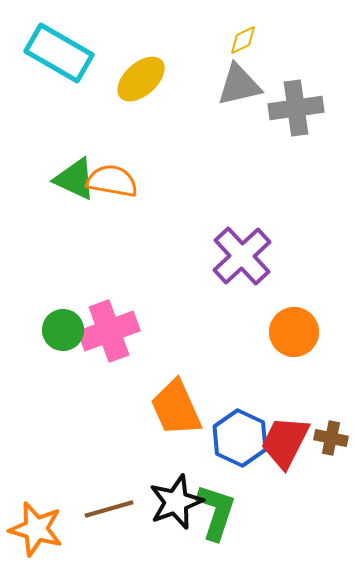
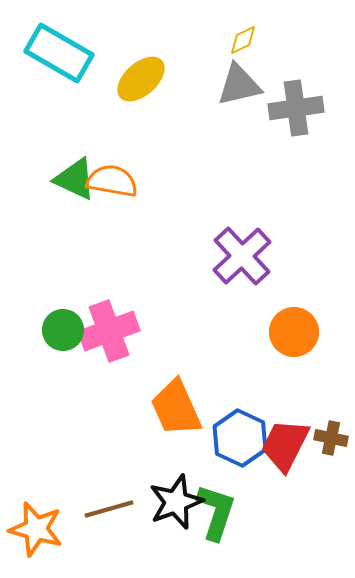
red trapezoid: moved 3 px down
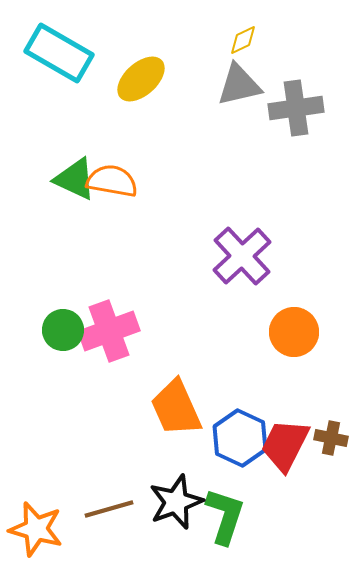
green L-shape: moved 9 px right, 4 px down
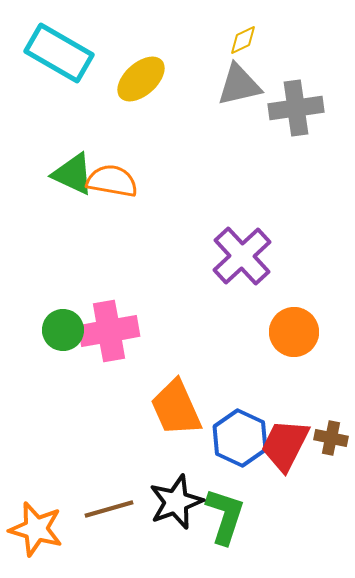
green triangle: moved 2 px left, 5 px up
pink cross: rotated 10 degrees clockwise
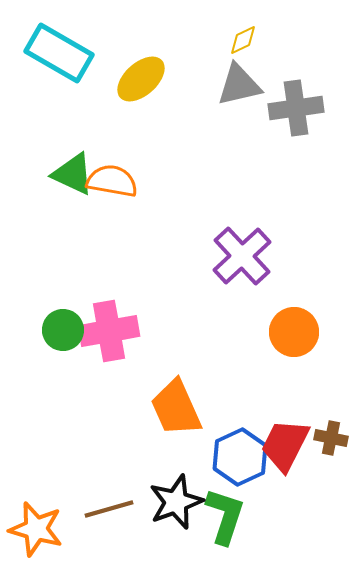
blue hexagon: moved 19 px down; rotated 10 degrees clockwise
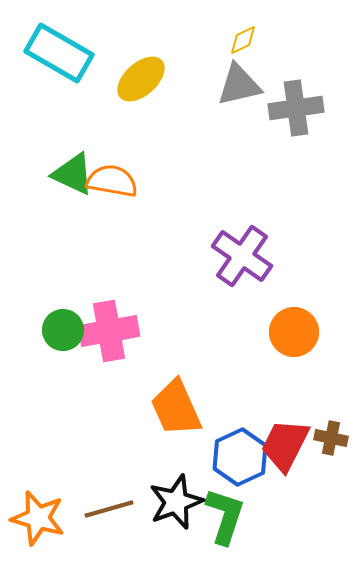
purple cross: rotated 12 degrees counterclockwise
orange star: moved 2 px right, 11 px up
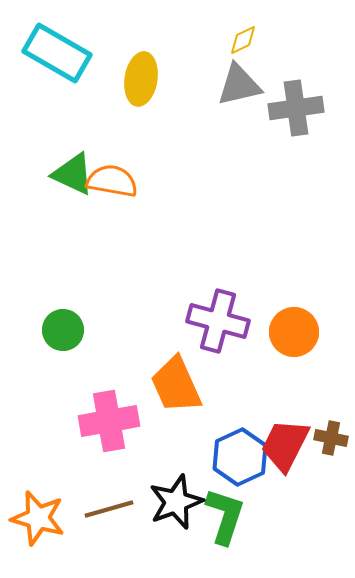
cyan rectangle: moved 2 px left
yellow ellipse: rotated 39 degrees counterclockwise
purple cross: moved 24 px left, 65 px down; rotated 20 degrees counterclockwise
pink cross: moved 90 px down
orange trapezoid: moved 23 px up
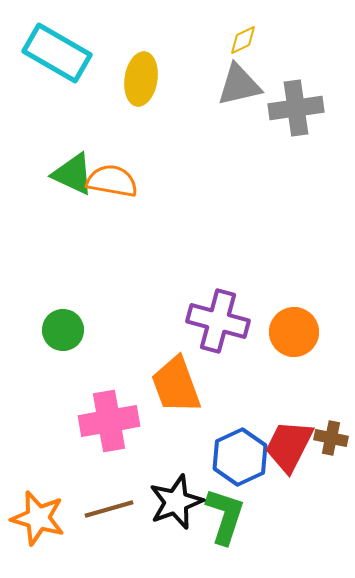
orange trapezoid: rotated 4 degrees clockwise
red trapezoid: moved 4 px right, 1 px down
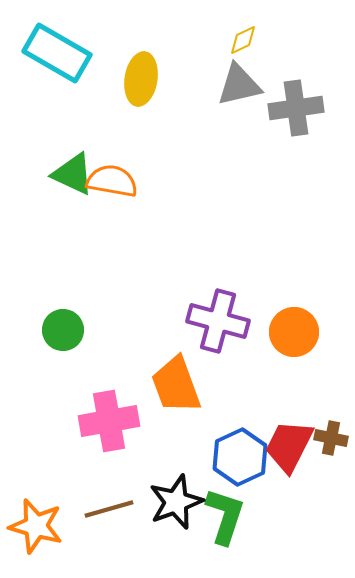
orange star: moved 2 px left, 8 px down
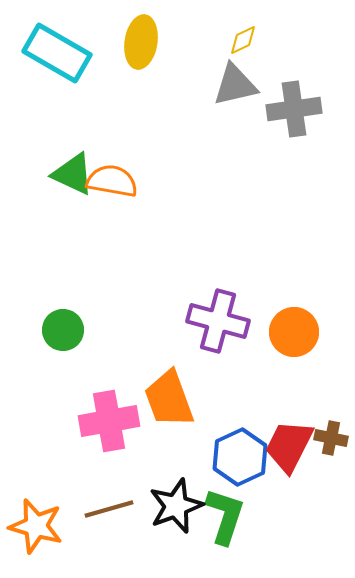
yellow ellipse: moved 37 px up
gray triangle: moved 4 px left
gray cross: moved 2 px left, 1 px down
orange trapezoid: moved 7 px left, 14 px down
black star: moved 4 px down
